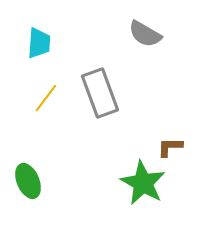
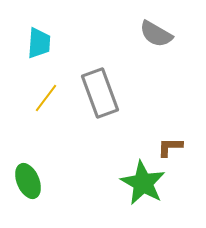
gray semicircle: moved 11 px right
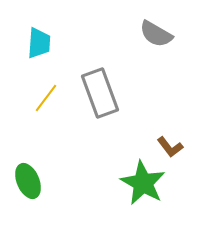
brown L-shape: rotated 128 degrees counterclockwise
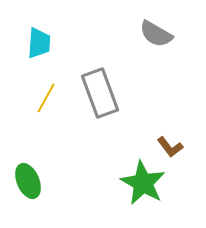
yellow line: rotated 8 degrees counterclockwise
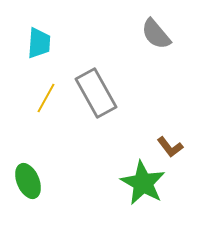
gray semicircle: rotated 20 degrees clockwise
gray rectangle: moved 4 px left; rotated 9 degrees counterclockwise
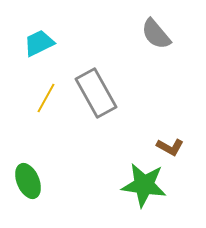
cyan trapezoid: rotated 120 degrees counterclockwise
brown L-shape: rotated 24 degrees counterclockwise
green star: moved 1 px right, 2 px down; rotated 21 degrees counterclockwise
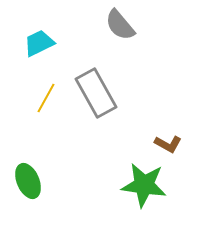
gray semicircle: moved 36 px left, 9 px up
brown L-shape: moved 2 px left, 3 px up
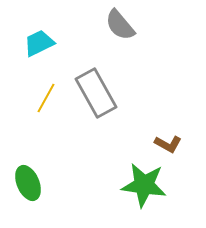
green ellipse: moved 2 px down
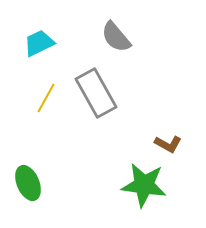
gray semicircle: moved 4 px left, 12 px down
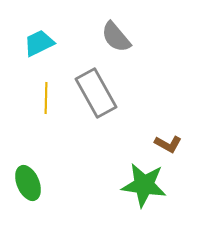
yellow line: rotated 28 degrees counterclockwise
